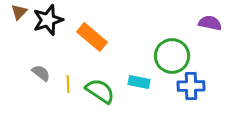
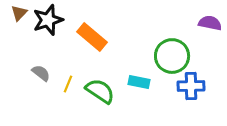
brown triangle: moved 1 px down
yellow line: rotated 24 degrees clockwise
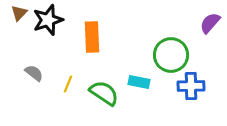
purple semicircle: rotated 60 degrees counterclockwise
orange rectangle: rotated 48 degrees clockwise
green circle: moved 1 px left, 1 px up
gray semicircle: moved 7 px left
green semicircle: moved 4 px right, 2 px down
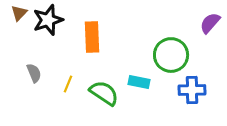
gray semicircle: rotated 30 degrees clockwise
blue cross: moved 1 px right, 4 px down
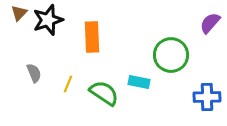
blue cross: moved 15 px right, 7 px down
